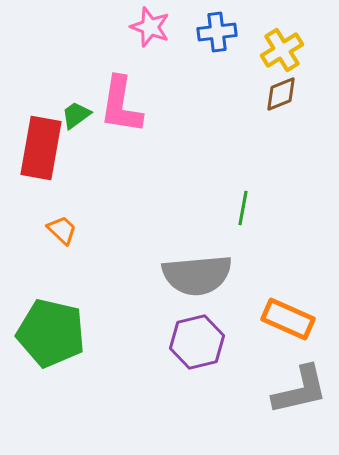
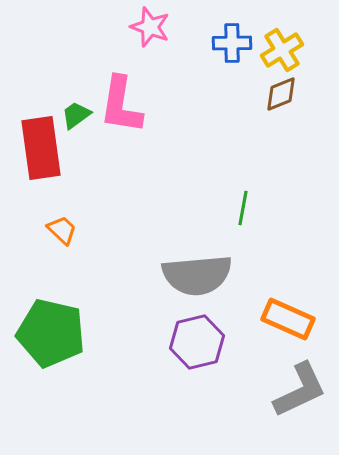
blue cross: moved 15 px right, 11 px down; rotated 6 degrees clockwise
red rectangle: rotated 18 degrees counterclockwise
gray L-shape: rotated 12 degrees counterclockwise
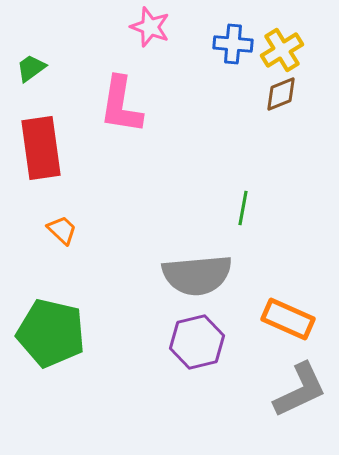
blue cross: moved 1 px right, 1 px down; rotated 6 degrees clockwise
green trapezoid: moved 45 px left, 47 px up
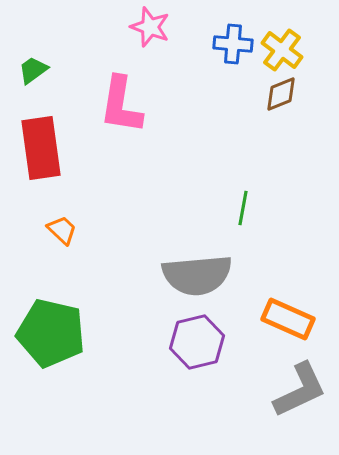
yellow cross: rotated 21 degrees counterclockwise
green trapezoid: moved 2 px right, 2 px down
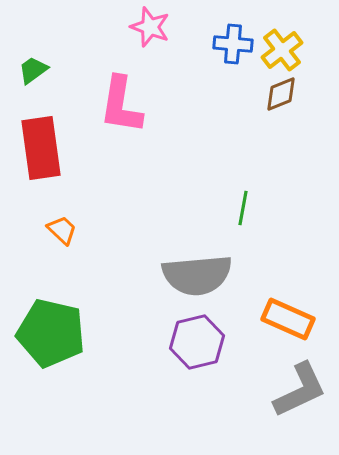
yellow cross: rotated 15 degrees clockwise
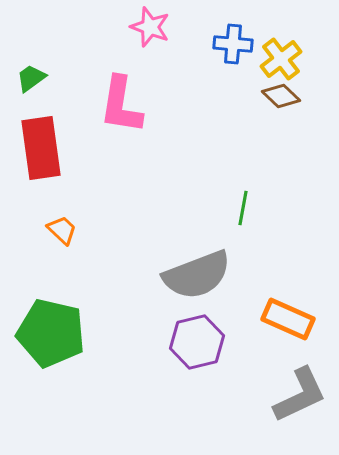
yellow cross: moved 1 px left, 9 px down
green trapezoid: moved 2 px left, 8 px down
brown diamond: moved 2 px down; rotated 66 degrees clockwise
gray semicircle: rotated 16 degrees counterclockwise
gray L-shape: moved 5 px down
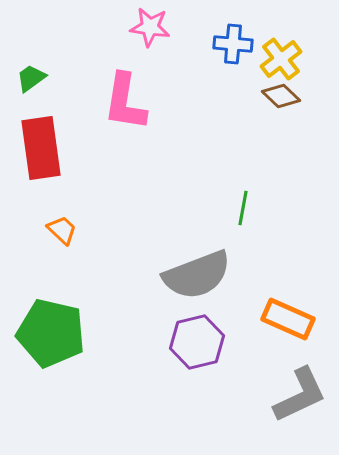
pink star: rotated 12 degrees counterclockwise
pink L-shape: moved 4 px right, 3 px up
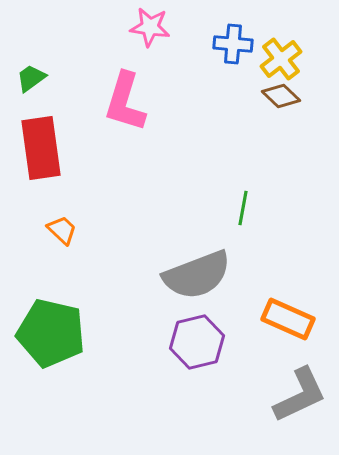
pink L-shape: rotated 8 degrees clockwise
